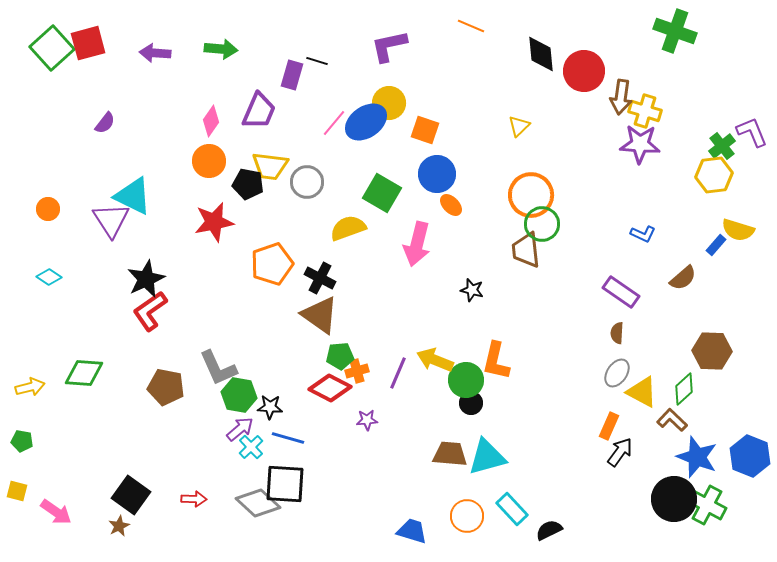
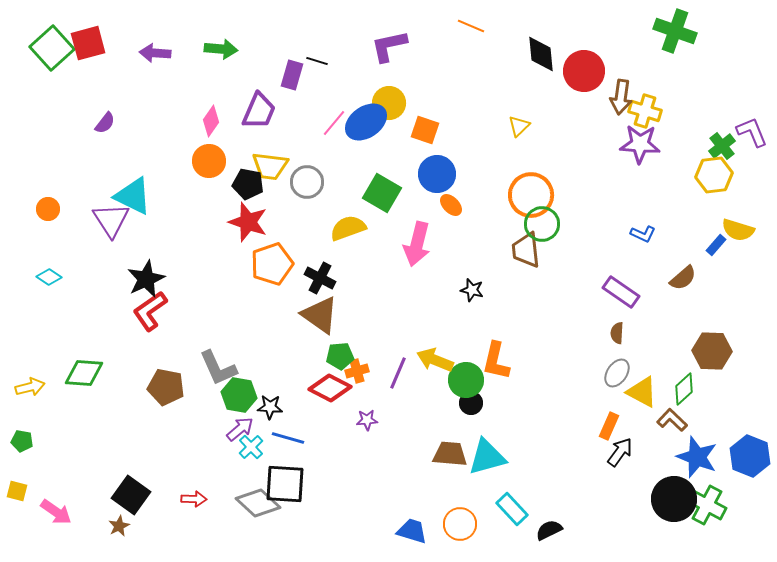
red star at (214, 222): moved 34 px right; rotated 30 degrees clockwise
orange circle at (467, 516): moved 7 px left, 8 px down
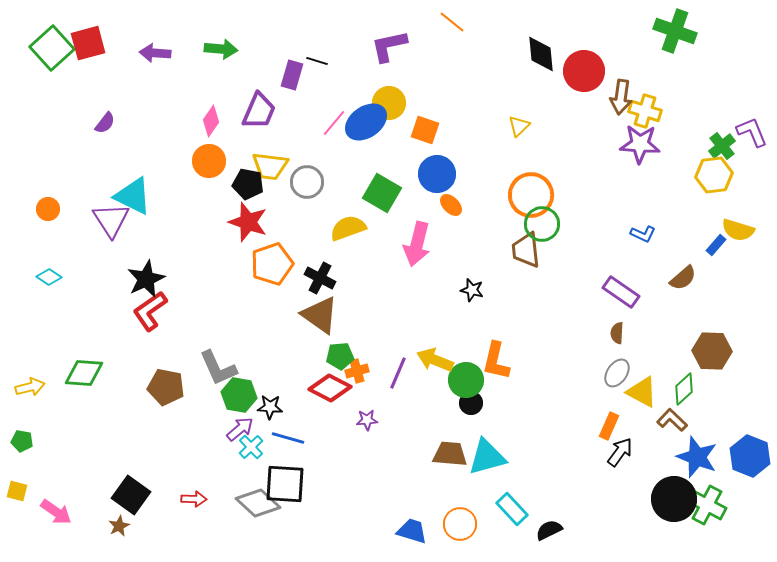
orange line at (471, 26): moved 19 px left, 4 px up; rotated 16 degrees clockwise
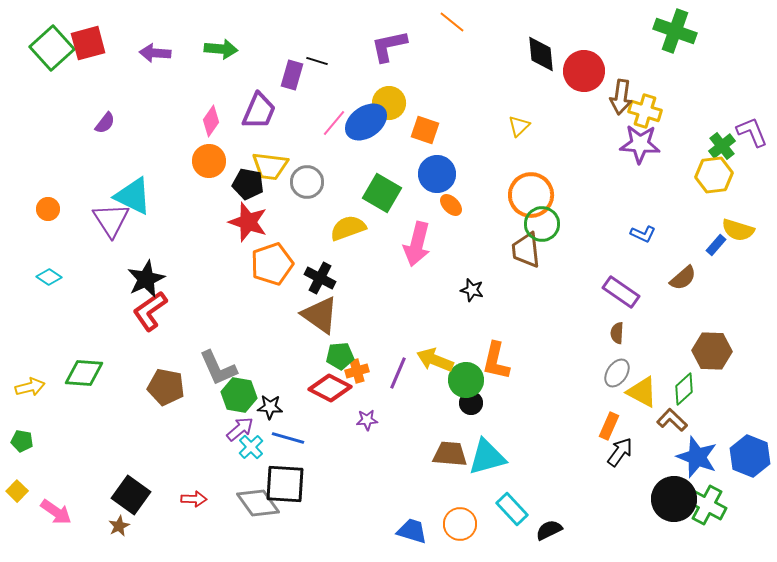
yellow square at (17, 491): rotated 30 degrees clockwise
gray diamond at (258, 503): rotated 12 degrees clockwise
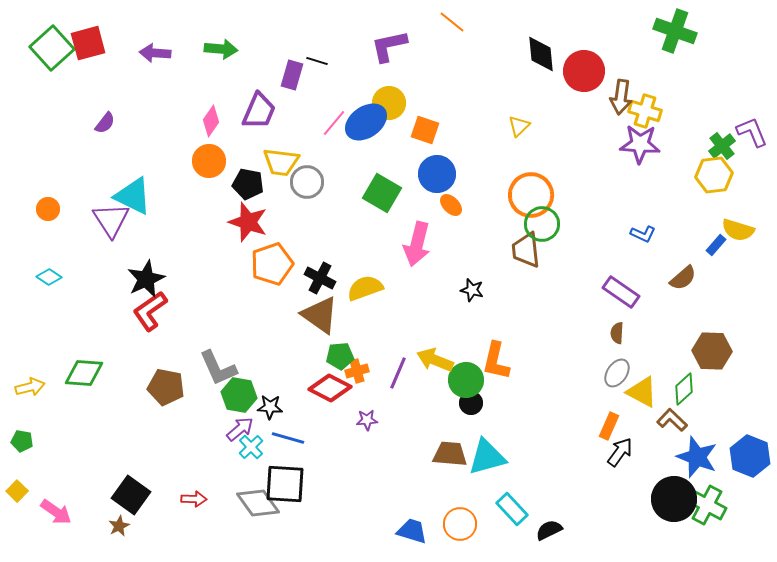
yellow trapezoid at (270, 166): moved 11 px right, 4 px up
yellow semicircle at (348, 228): moved 17 px right, 60 px down
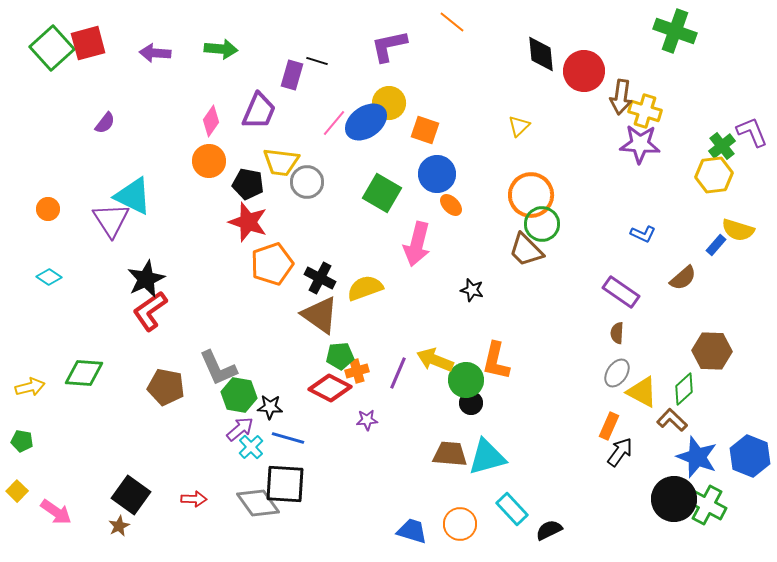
brown trapezoid at (526, 250): rotated 39 degrees counterclockwise
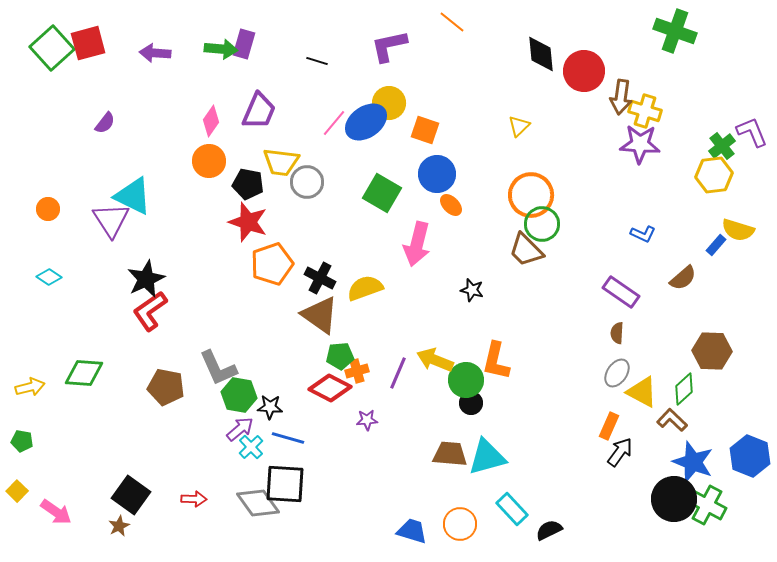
purple rectangle at (292, 75): moved 48 px left, 31 px up
blue star at (697, 457): moved 4 px left, 5 px down
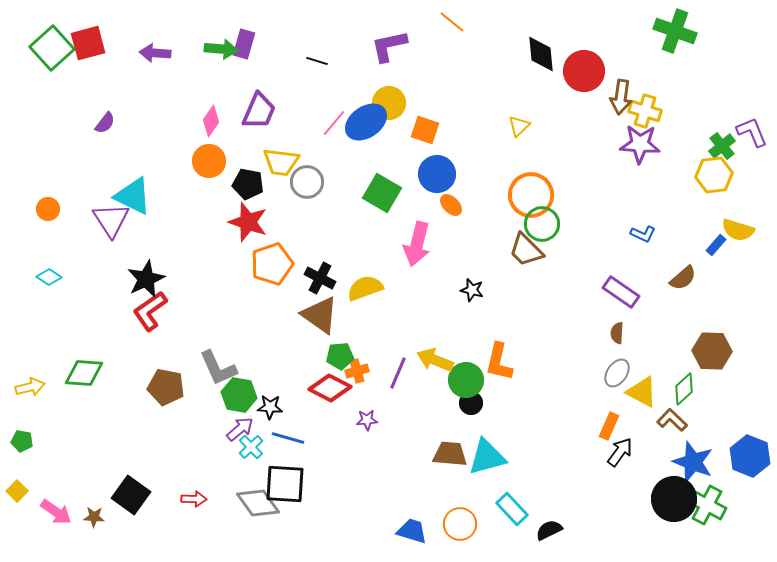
orange L-shape at (496, 361): moved 3 px right, 1 px down
brown star at (119, 526): moved 25 px left, 9 px up; rotated 30 degrees clockwise
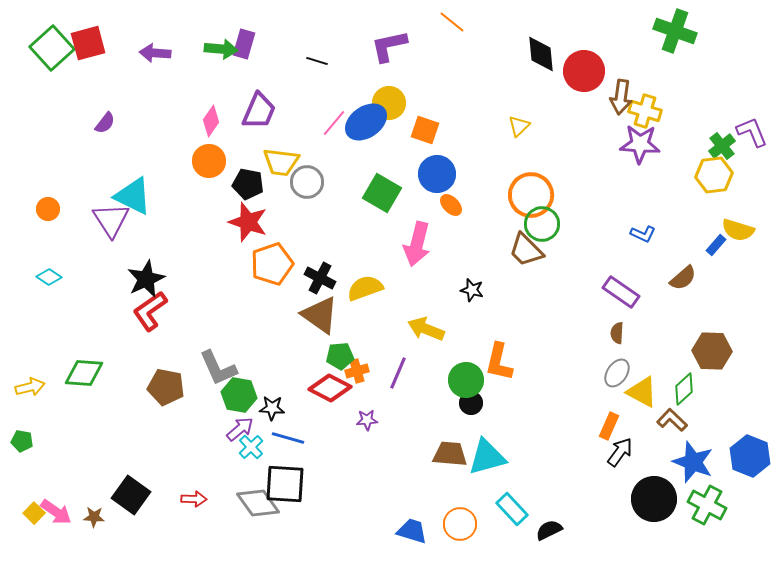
yellow arrow at (435, 360): moved 9 px left, 31 px up
black star at (270, 407): moved 2 px right, 1 px down
yellow square at (17, 491): moved 17 px right, 22 px down
black circle at (674, 499): moved 20 px left
